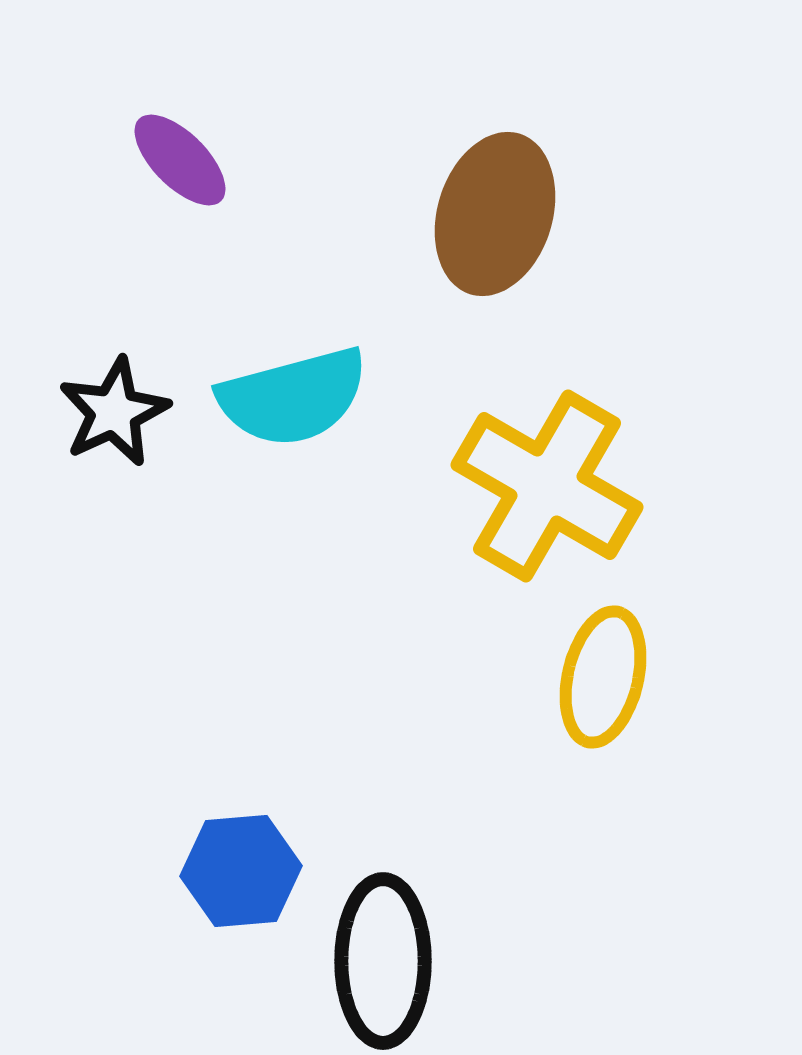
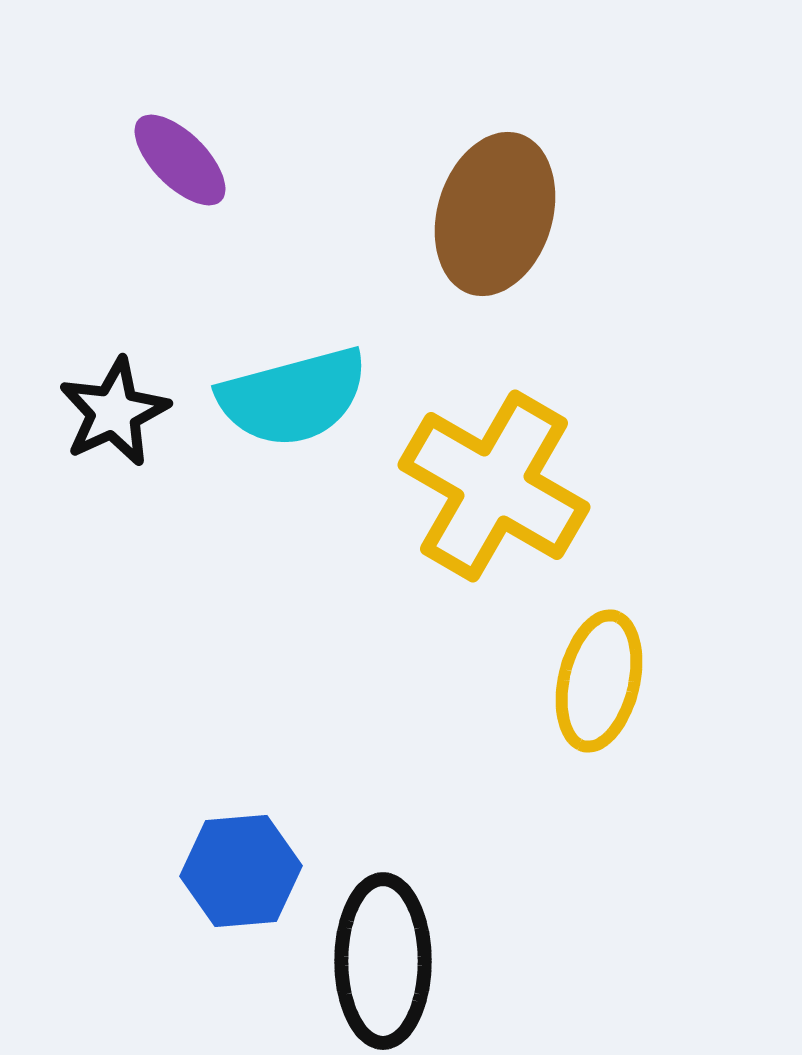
yellow cross: moved 53 px left
yellow ellipse: moved 4 px left, 4 px down
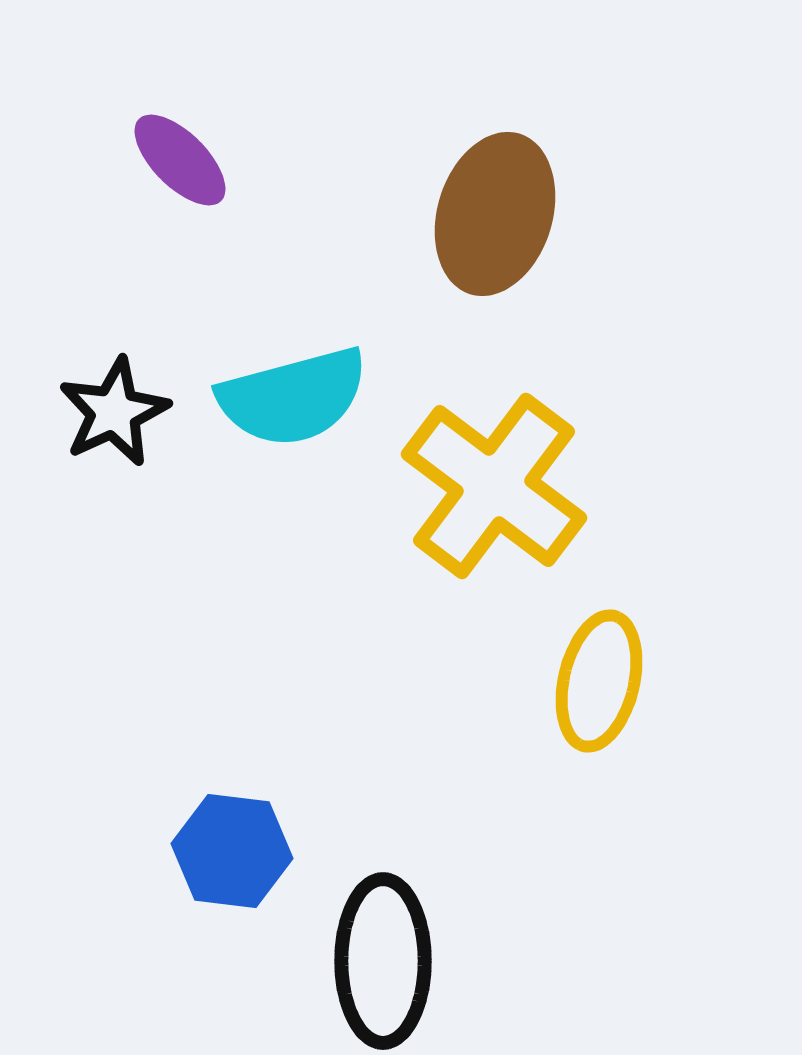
yellow cross: rotated 7 degrees clockwise
blue hexagon: moved 9 px left, 20 px up; rotated 12 degrees clockwise
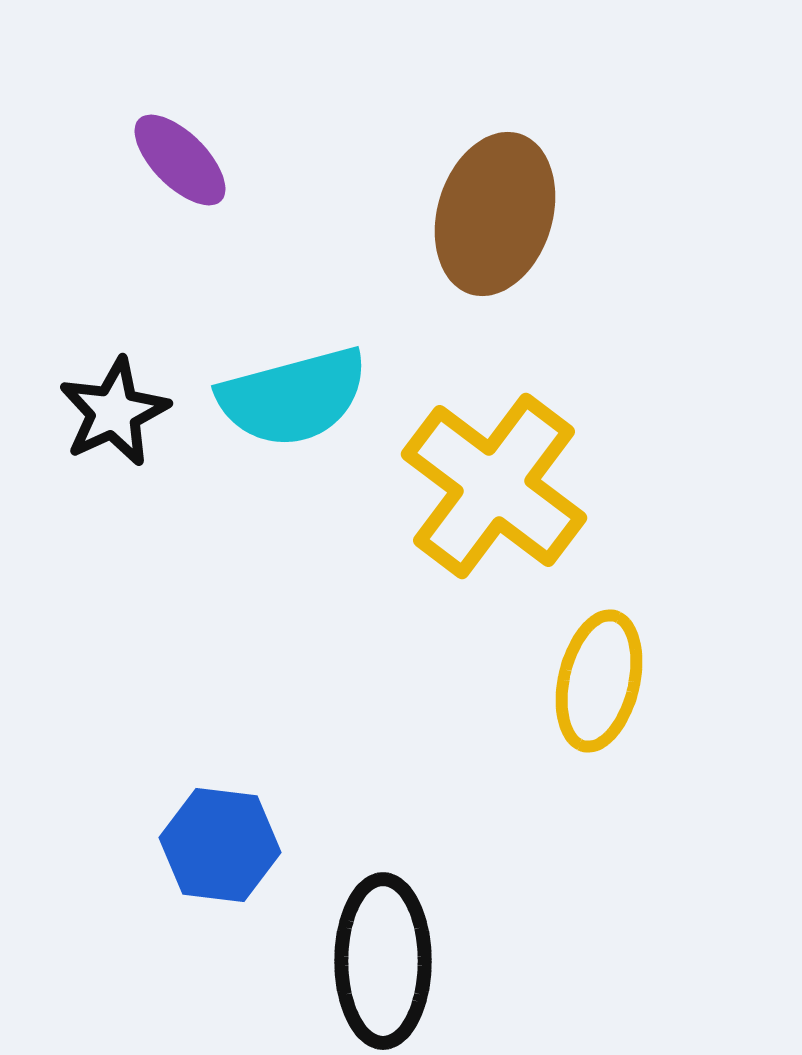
blue hexagon: moved 12 px left, 6 px up
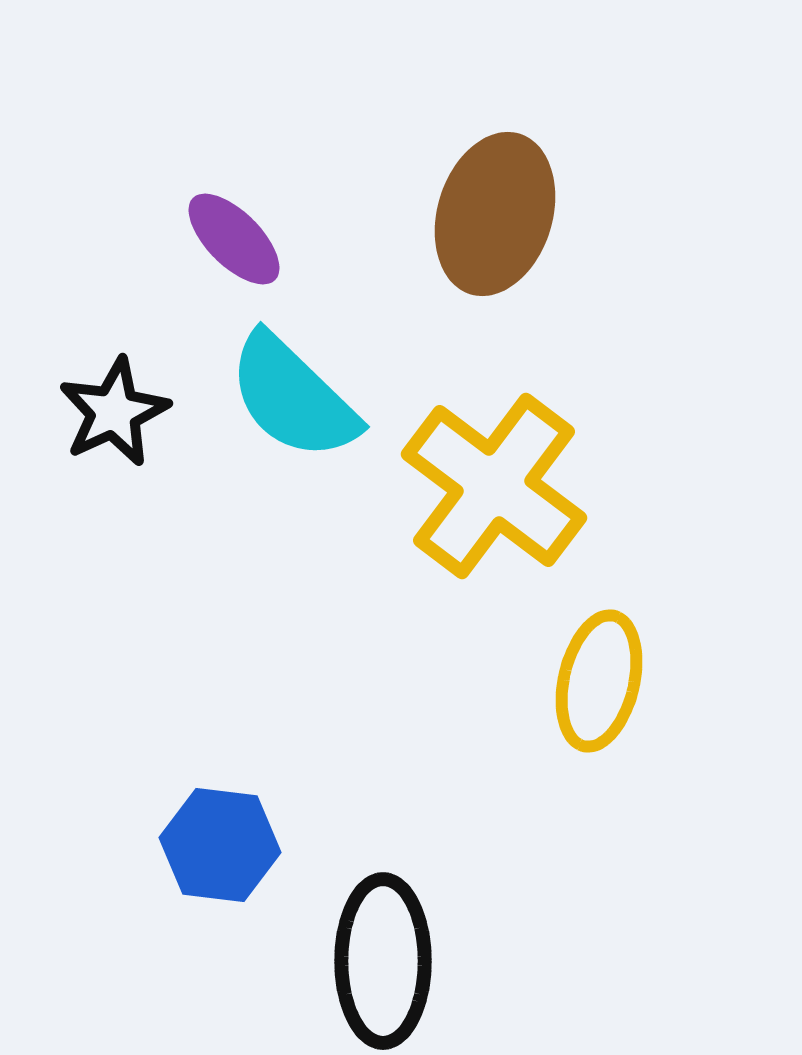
purple ellipse: moved 54 px right, 79 px down
cyan semicircle: rotated 59 degrees clockwise
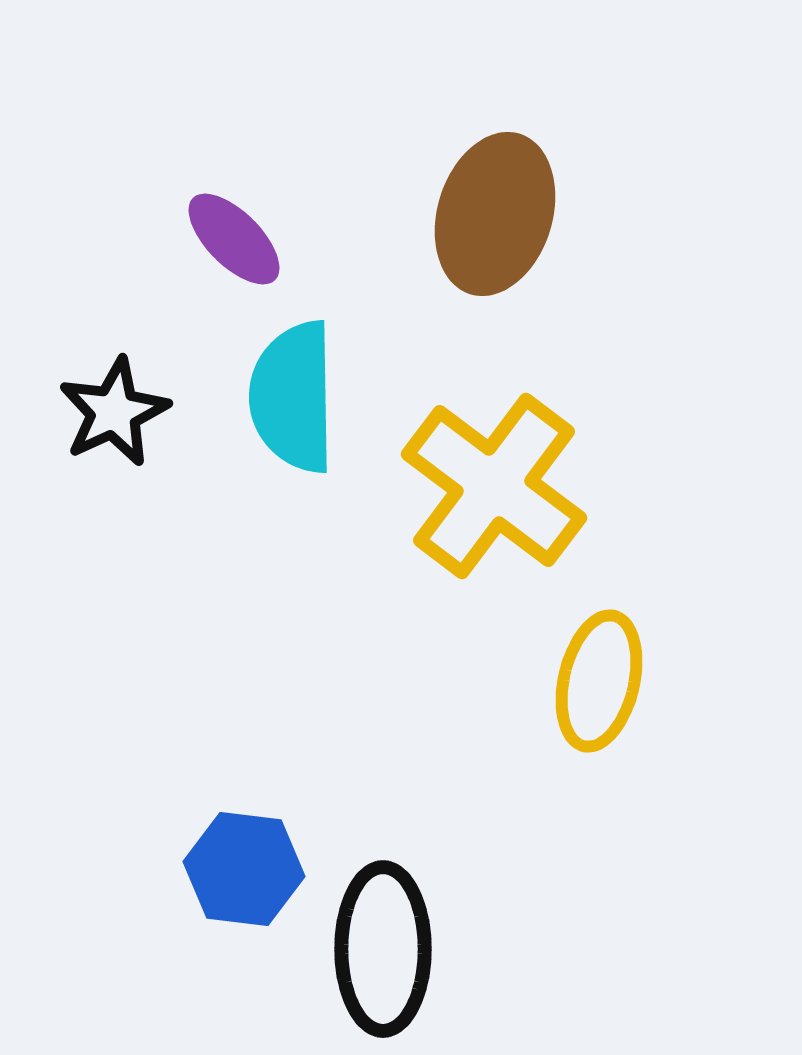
cyan semicircle: rotated 45 degrees clockwise
blue hexagon: moved 24 px right, 24 px down
black ellipse: moved 12 px up
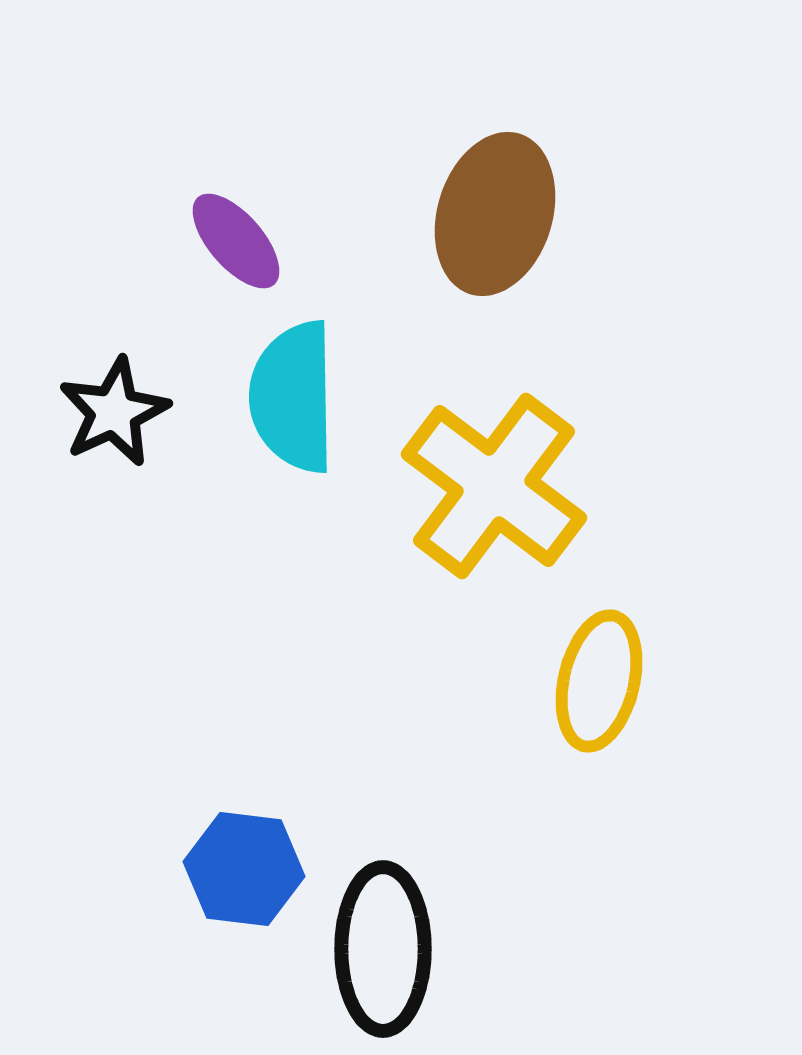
purple ellipse: moved 2 px right, 2 px down; rotated 4 degrees clockwise
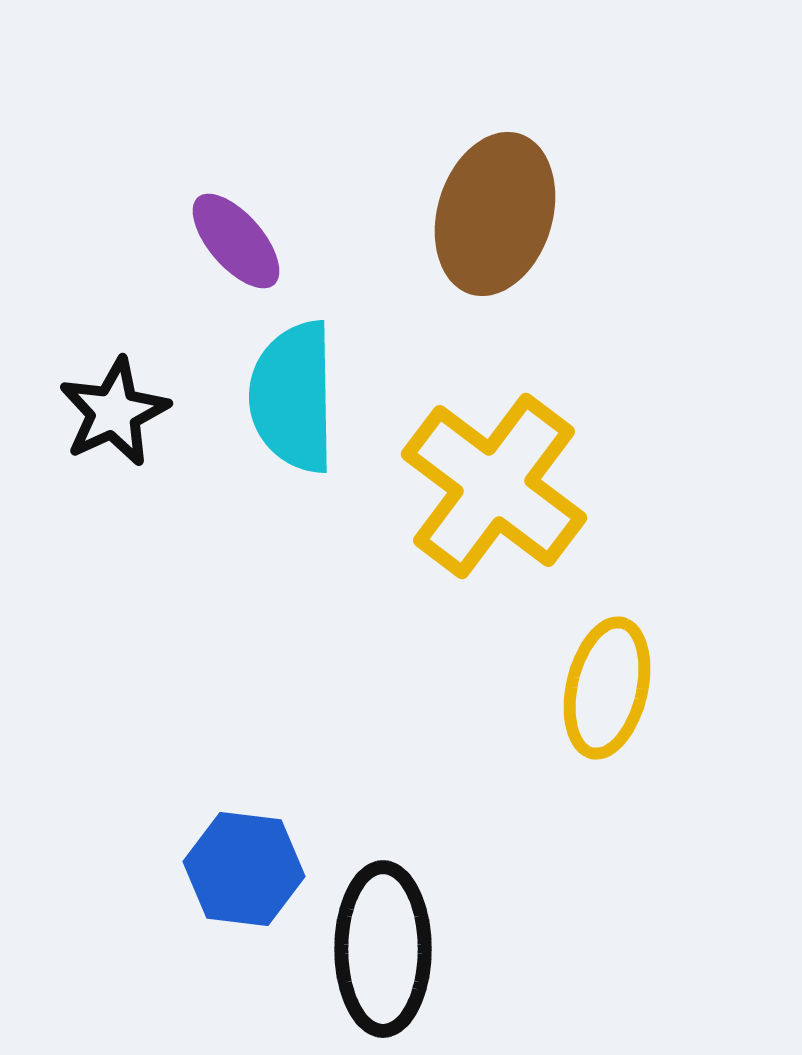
yellow ellipse: moved 8 px right, 7 px down
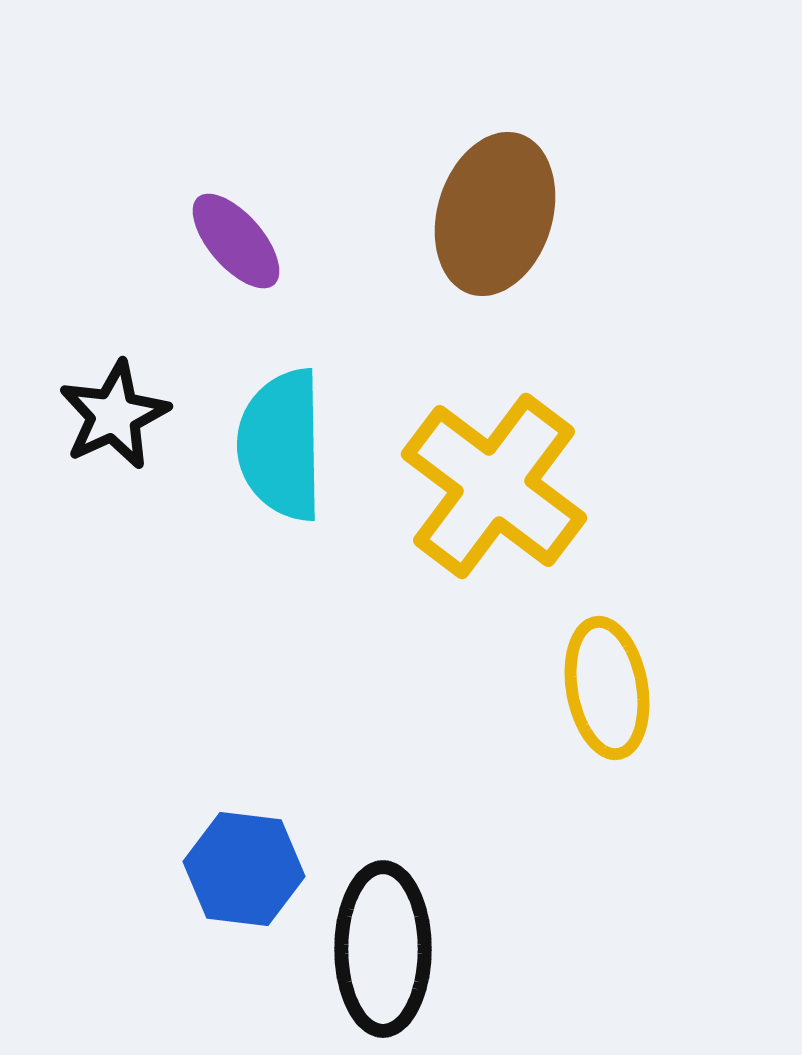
cyan semicircle: moved 12 px left, 48 px down
black star: moved 3 px down
yellow ellipse: rotated 23 degrees counterclockwise
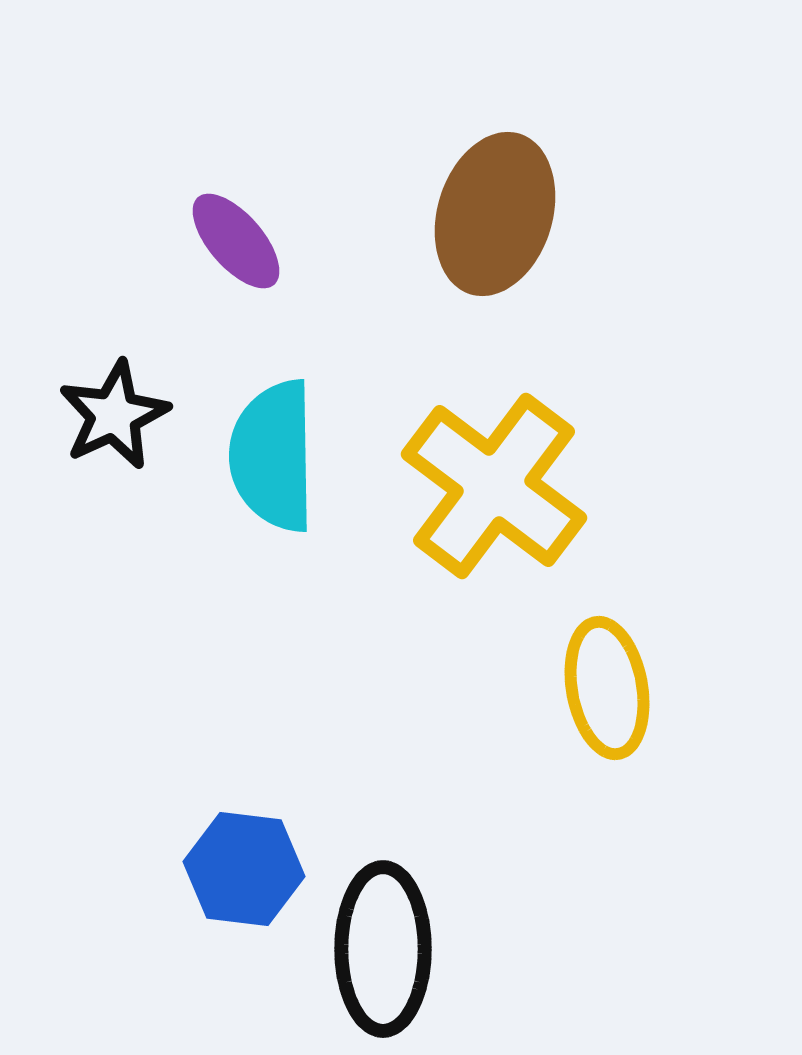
cyan semicircle: moved 8 px left, 11 px down
